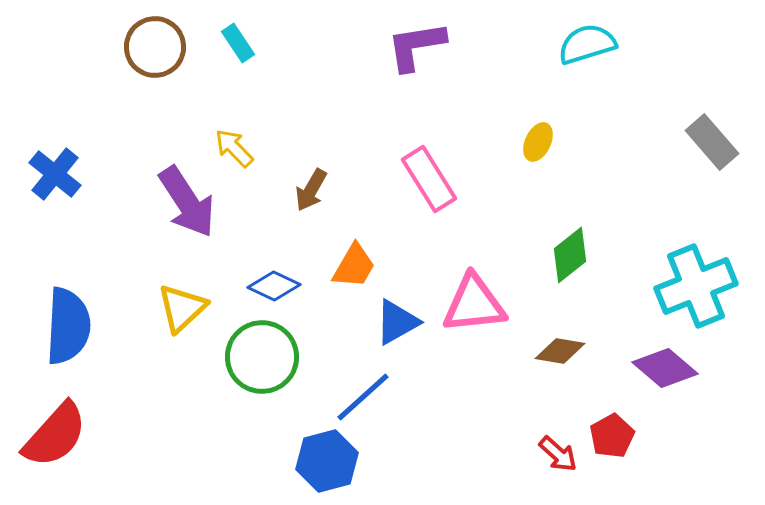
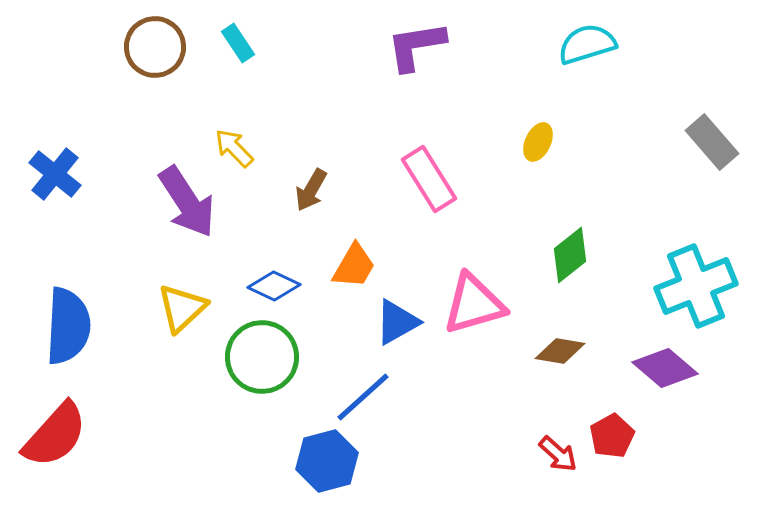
pink triangle: rotated 10 degrees counterclockwise
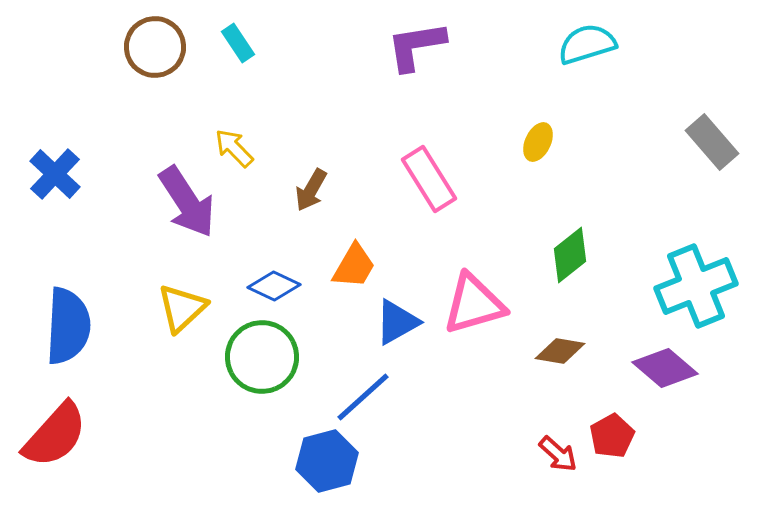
blue cross: rotated 4 degrees clockwise
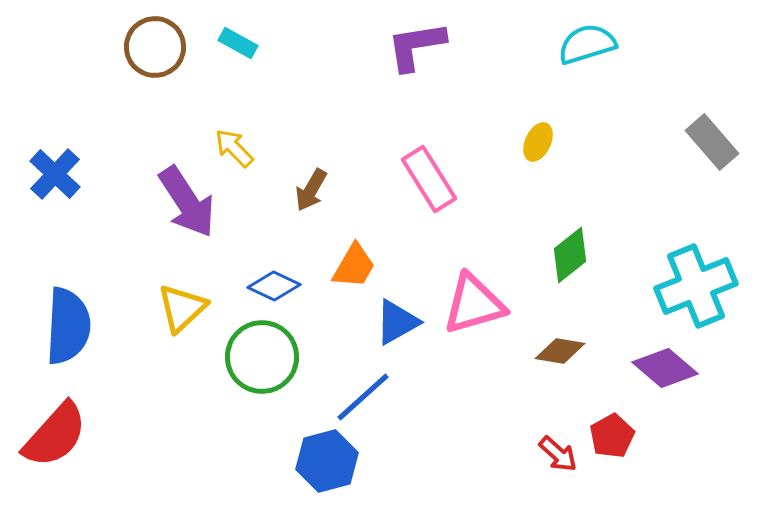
cyan rectangle: rotated 27 degrees counterclockwise
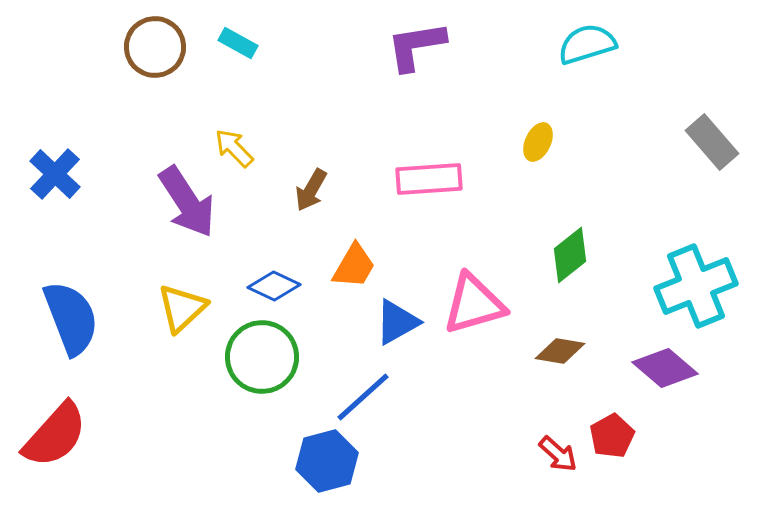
pink rectangle: rotated 62 degrees counterclockwise
blue semicircle: moved 3 px right, 8 px up; rotated 24 degrees counterclockwise
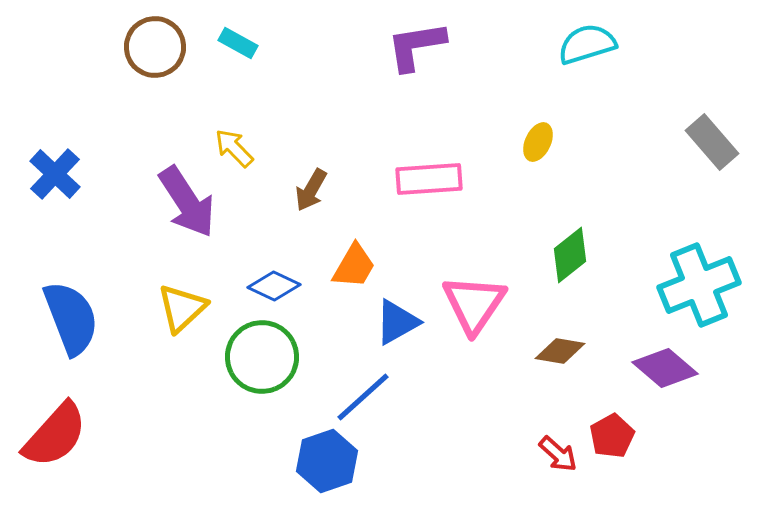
cyan cross: moved 3 px right, 1 px up
pink triangle: rotated 40 degrees counterclockwise
blue hexagon: rotated 4 degrees counterclockwise
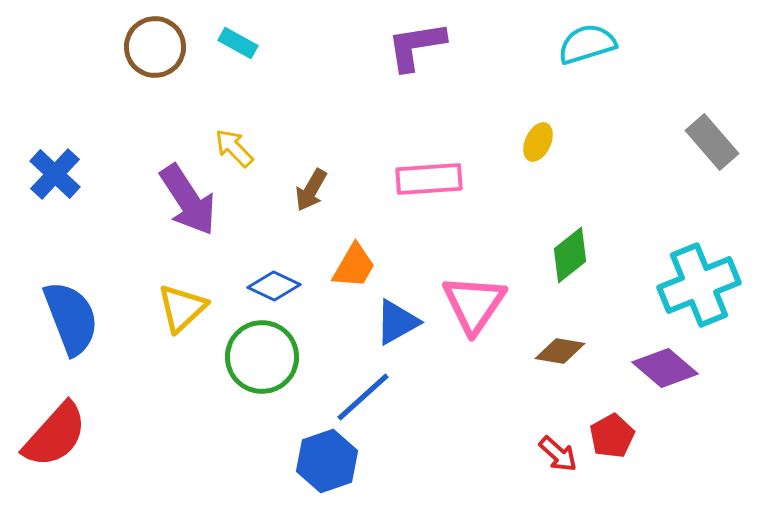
purple arrow: moved 1 px right, 2 px up
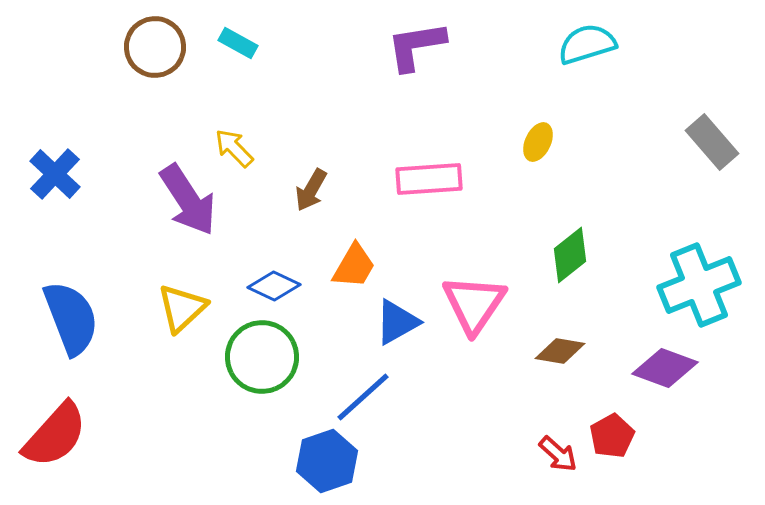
purple diamond: rotated 20 degrees counterclockwise
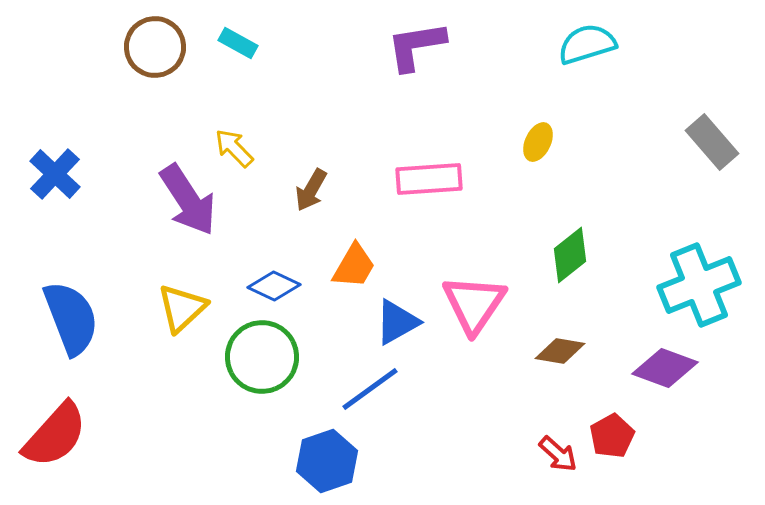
blue line: moved 7 px right, 8 px up; rotated 6 degrees clockwise
